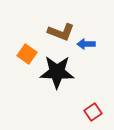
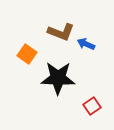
blue arrow: rotated 24 degrees clockwise
black star: moved 1 px right, 6 px down
red square: moved 1 px left, 6 px up
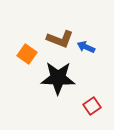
brown L-shape: moved 1 px left, 7 px down
blue arrow: moved 3 px down
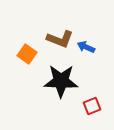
black star: moved 3 px right, 3 px down
red square: rotated 12 degrees clockwise
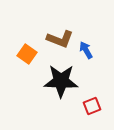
blue arrow: moved 3 px down; rotated 36 degrees clockwise
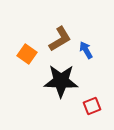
brown L-shape: rotated 52 degrees counterclockwise
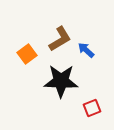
blue arrow: rotated 18 degrees counterclockwise
orange square: rotated 18 degrees clockwise
red square: moved 2 px down
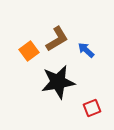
brown L-shape: moved 3 px left
orange square: moved 2 px right, 3 px up
black star: moved 3 px left, 1 px down; rotated 12 degrees counterclockwise
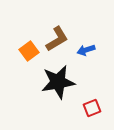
blue arrow: rotated 60 degrees counterclockwise
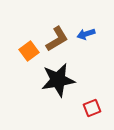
blue arrow: moved 16 px up
black star: moved 2 px up
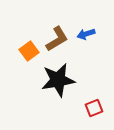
red square: moved 2 px right
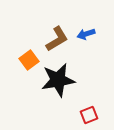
orange square: moved 9 px down
red square: moved 5 px left, 7 px down
